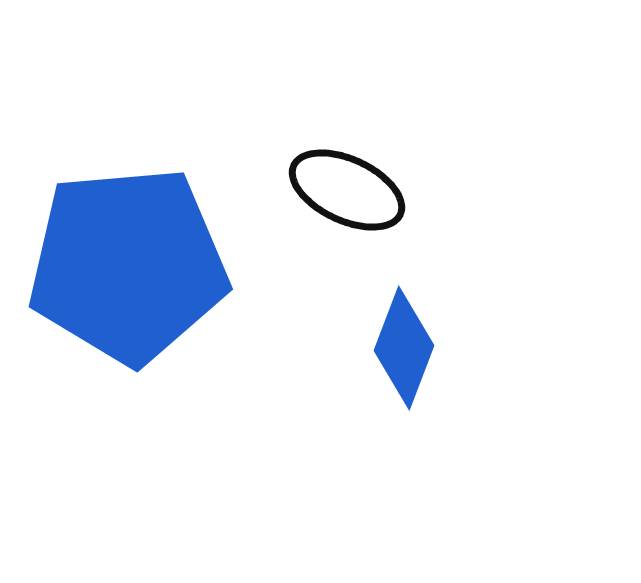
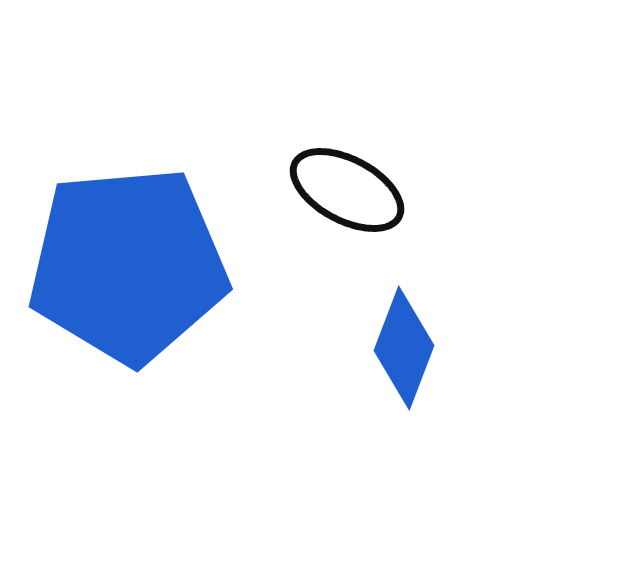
black ellipse: rotated 3 degrees clockwise
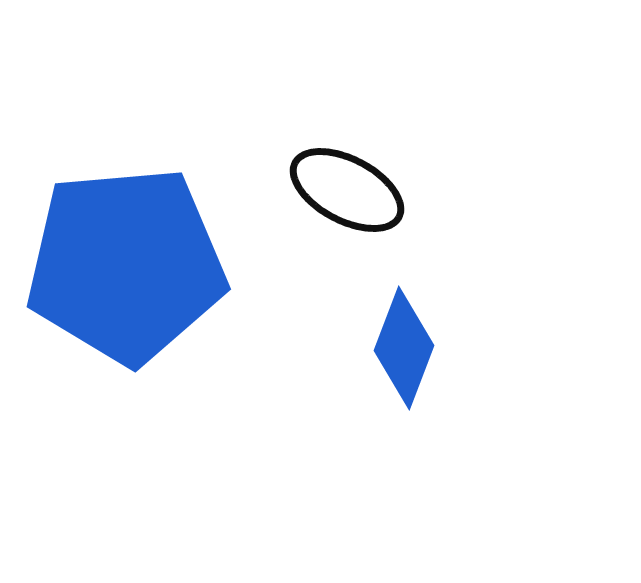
blue pentagon: moved 2 px left
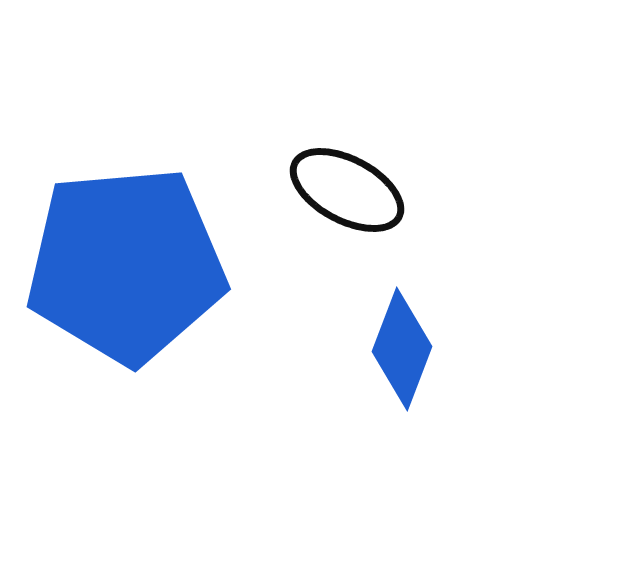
blue diamond: moved 2 px left, 1 px down
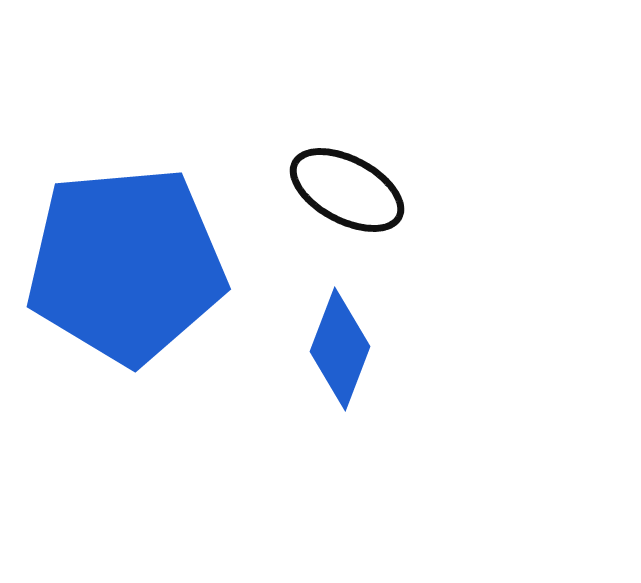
blue diamond: moved 62 px left
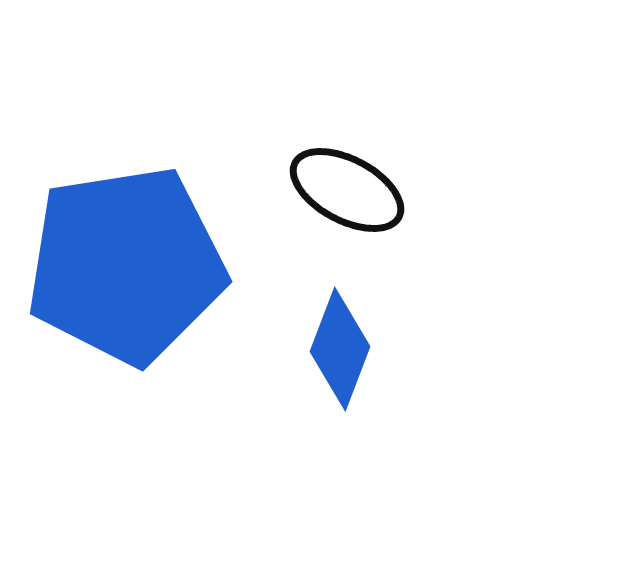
blue pentagon: rotated 4 degrees counterclockwise
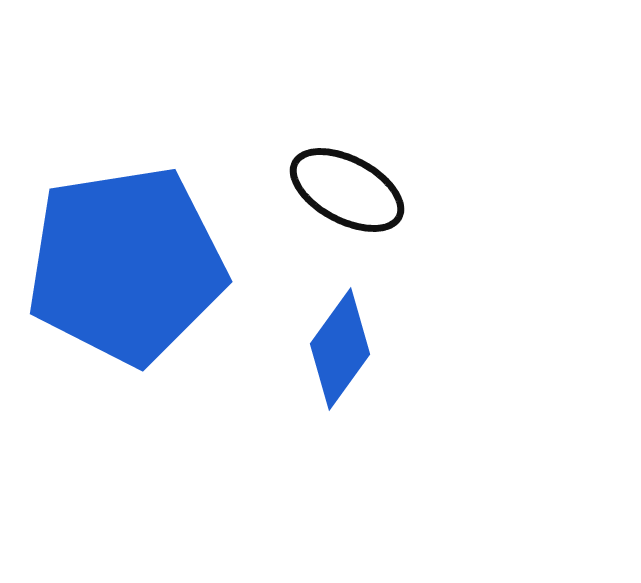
blue diamond: rotated 15 degrees clockwise
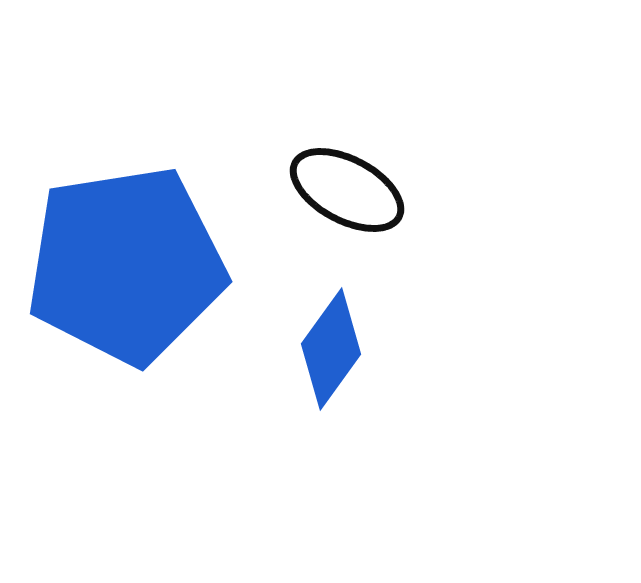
blue diamond: moved 9 px left
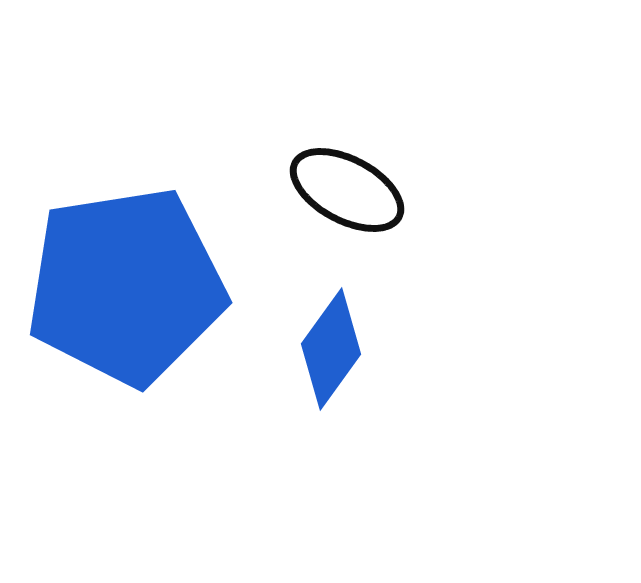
blue pentagon: moved 21 px down
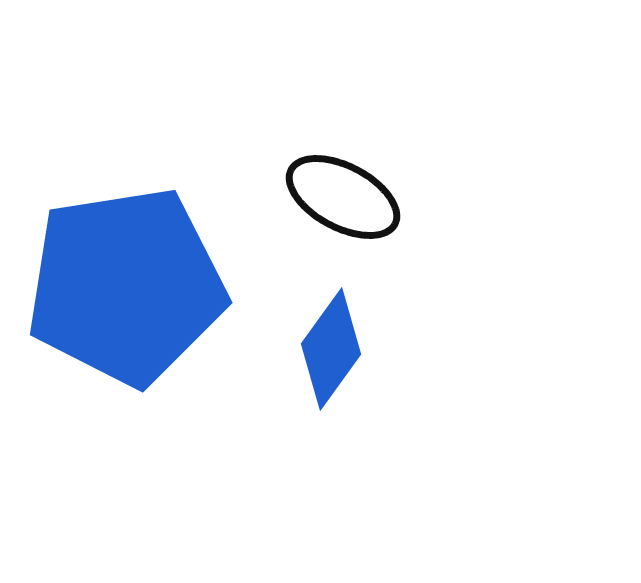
black ellipse: moved 4 px left, 7 px down
